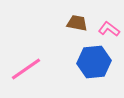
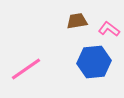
brown trapezoid: moved 2 px up; rotated 20 degrees counterclockwise
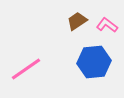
brown trapezoid: rotated 25 degrees counterclockwise
pink L-shape: moved 2 px left, 4 px up
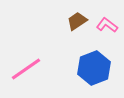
blue hexagon: moved 6 px down; rotated 16 degrees counterclockwise
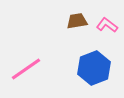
brown trapezoid: rotated 25 degrees clockwise
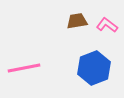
pink line: moved 2 px left, 1 px up; rotated 24 degrees clockwise
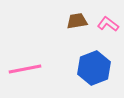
pink L-shape: moved 1 px right, 1 px up
pink line: moved 1 px right, 1 px down
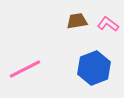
pink line: rotated 16 degrees counterclockwise
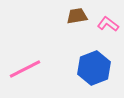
brown trapezoid: moved 5 px up
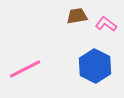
pink L-shape: moved 2 px left
blue hexagon: moved 1 px right, 2 px up; rotated 12 degrees counterclockwise
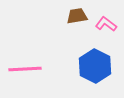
pink line: rotated 24 degrees clockwise
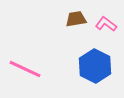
brown trapezoid: moved 1 px left, 3 px down
pink line: rotated 28 degrees clockwise
